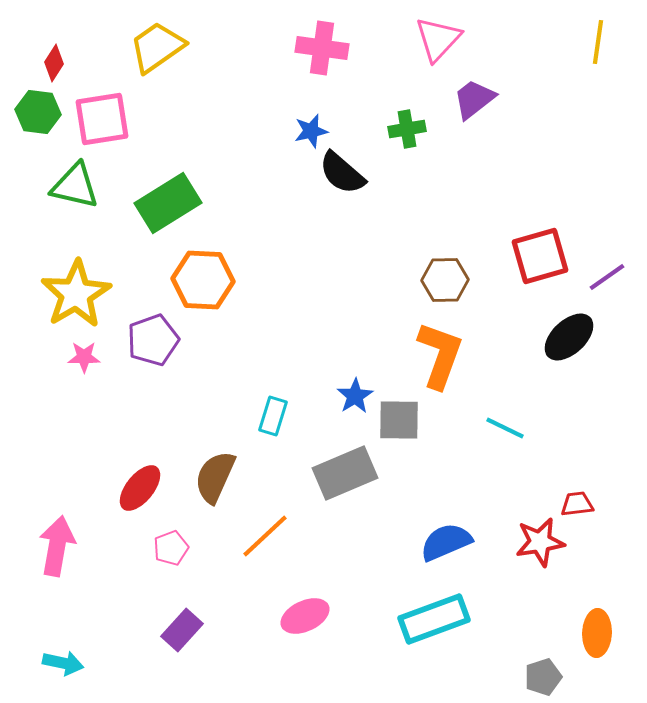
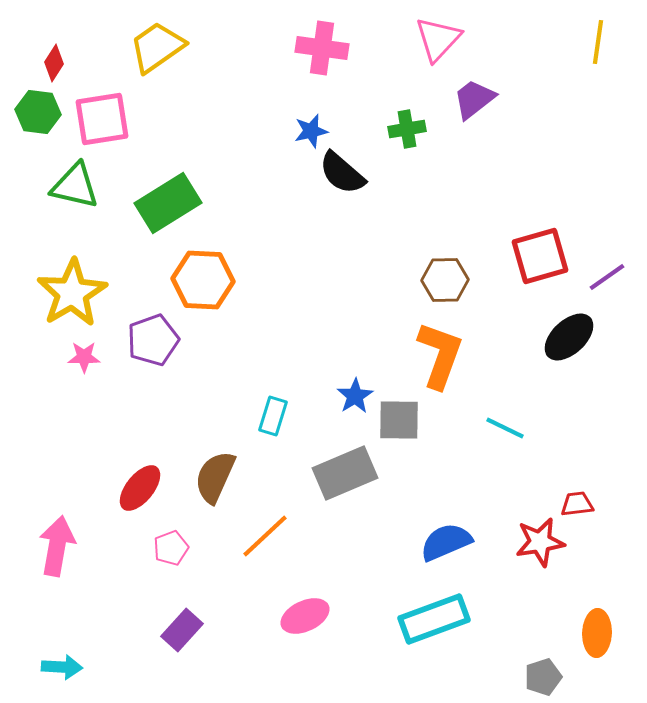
yellow star at (76, 294): moved 4 px left, 1 px up
cyan arrow at (63, 663): moved 1 px left, 4 px down; rotated 9 degrees counterclockwise
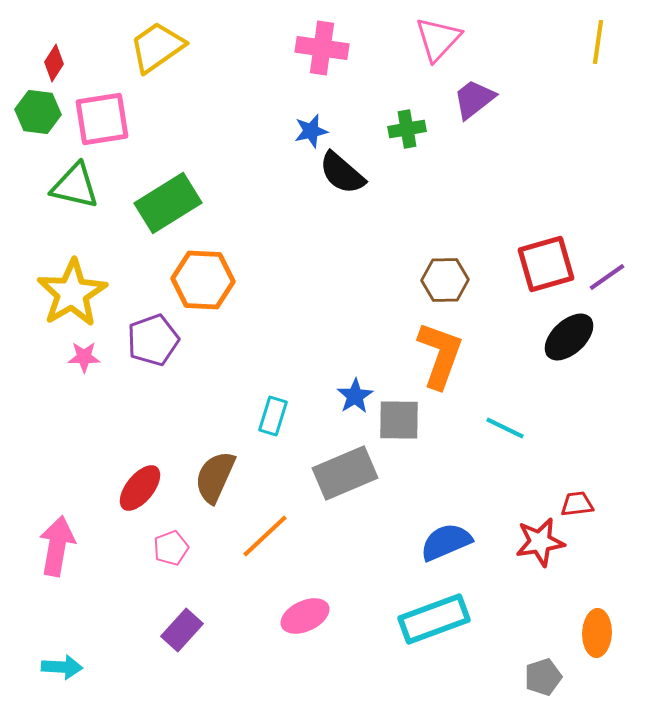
red square at (540, 256): moved 6 px right, 8 px down
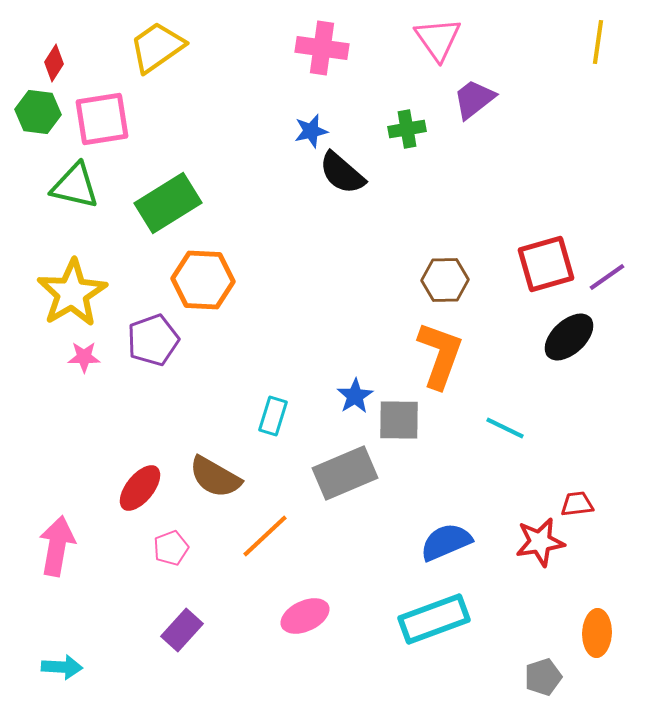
pink triangle at (438, 39): rotated 18 degrees counterclockwise
brown semicircle at (215, 477): rotated 84 degrees counterclockwise
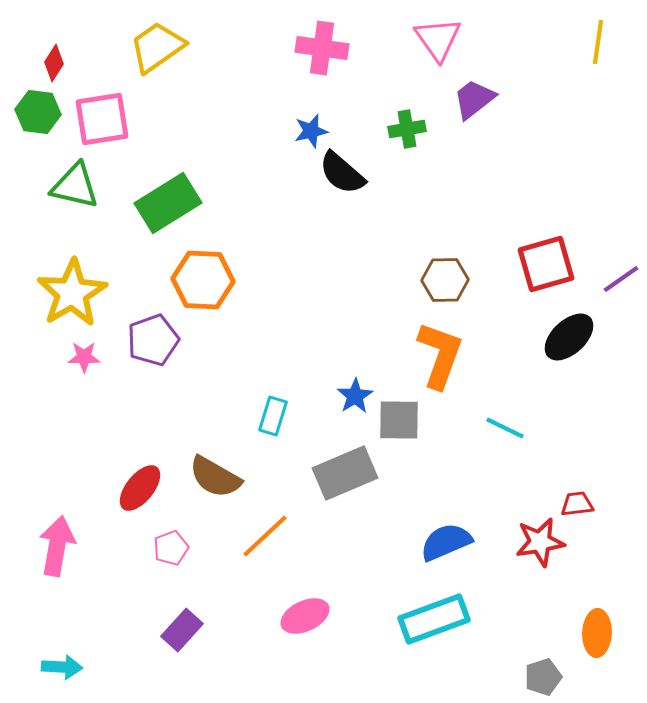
purple line at (607, 277): moved 14 px right, 2 px down
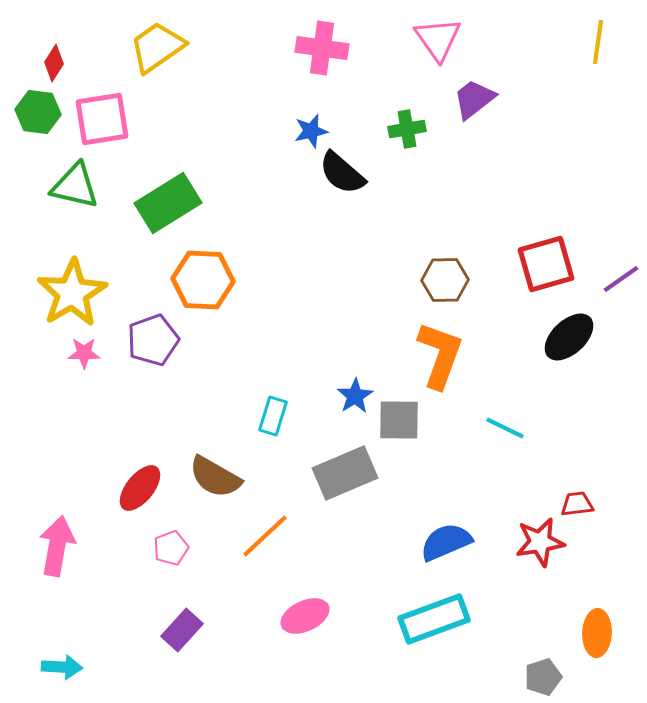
pink star at (84, 357): moved 4 px up
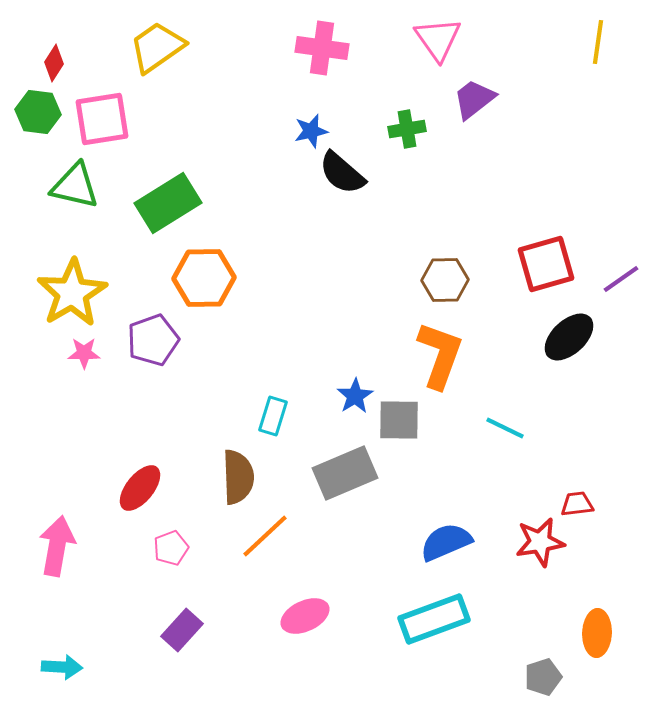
orange hexagon at (203, 280): moved 1 px right, 2 px up; rotated 4 degrees counterclockwise
brown semicircle at (215, 477): moved 23 px right; rotated 122 degrees counterclockwise
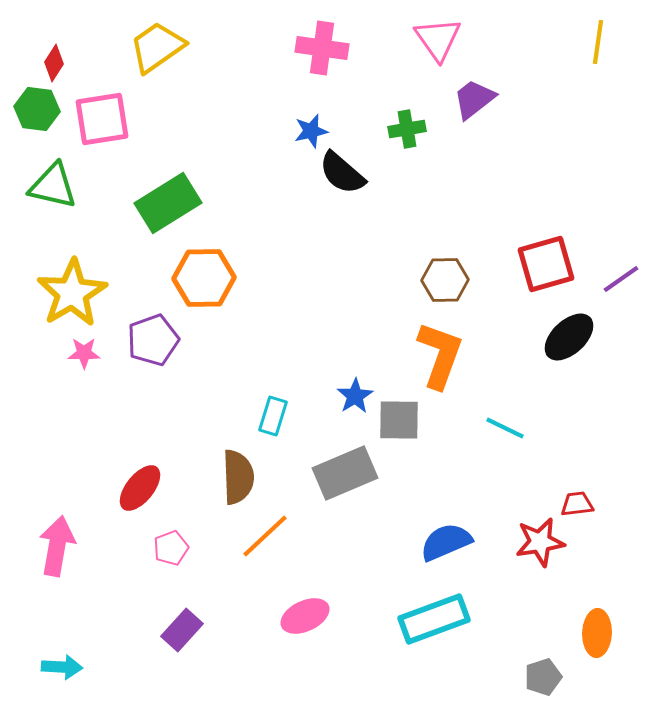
green hexagon at (38, 112): moved 1 px left, 3 px up
green triangle at (75, 186): moved 22 px left
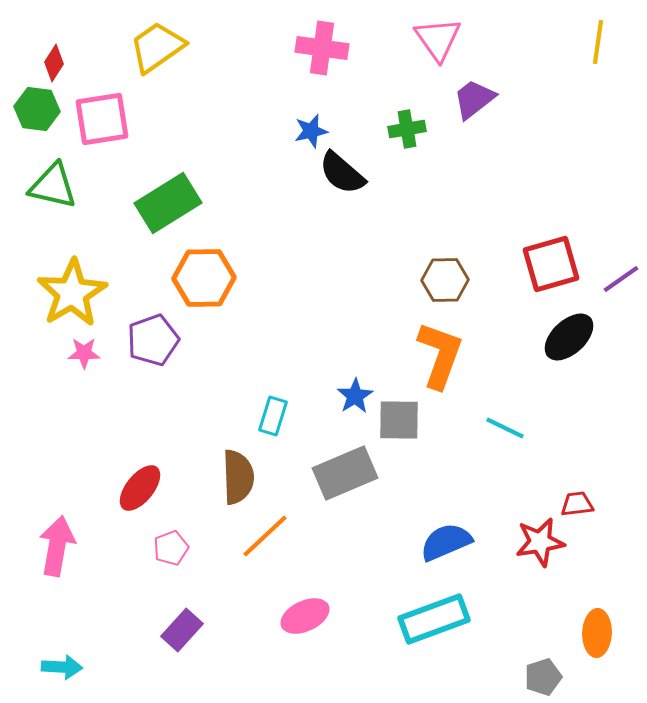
red square at (546, 264): moved 5 px right
